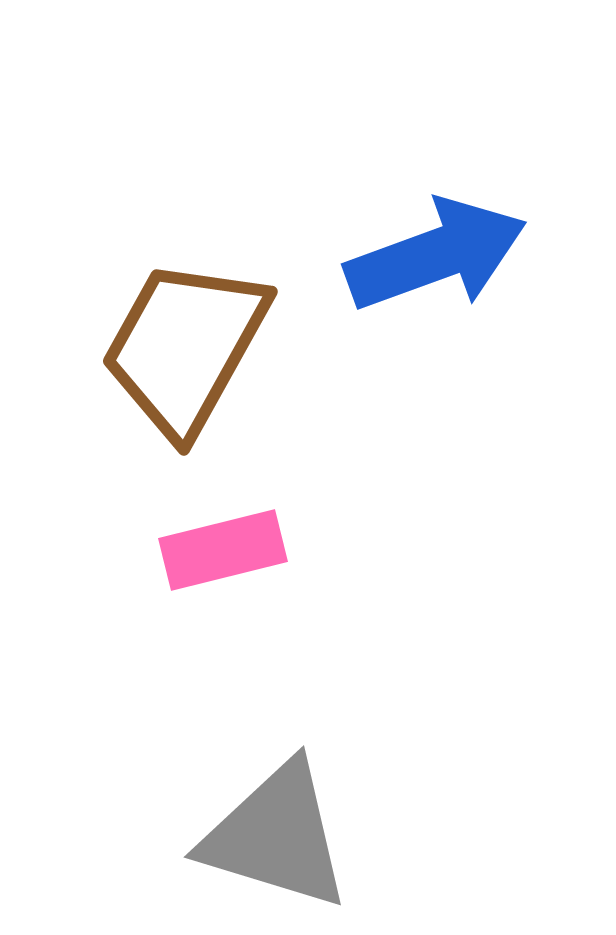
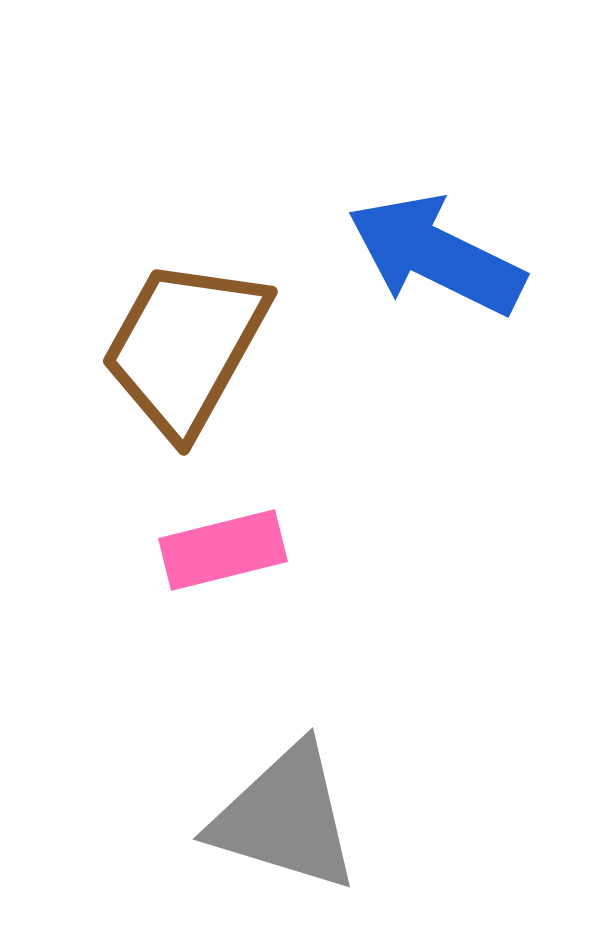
blue arrow: rotated 134 degrees counterclockwise
gray triangle: moved 9 px right, 18 px up
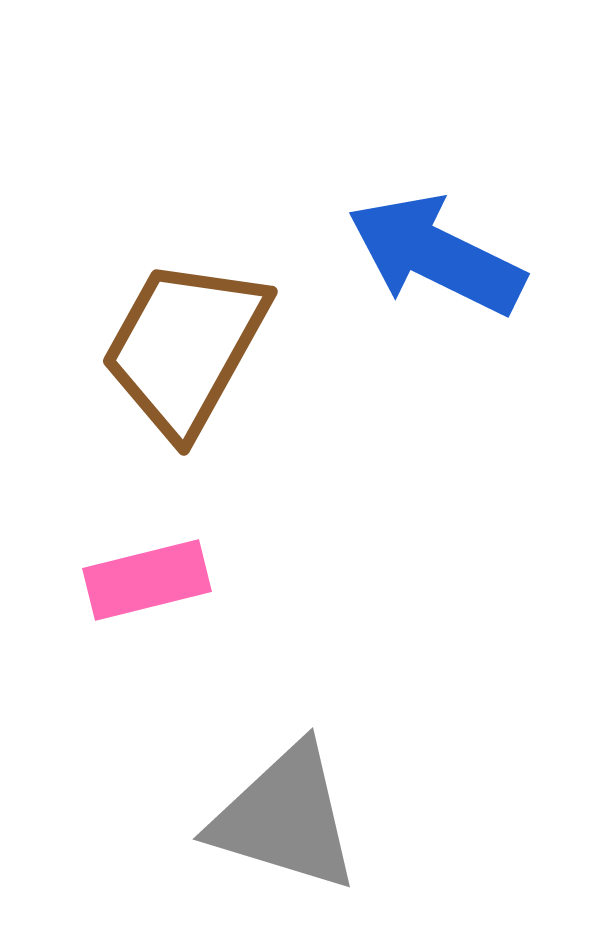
pink rectangle: moved 76 px left, 30 px down
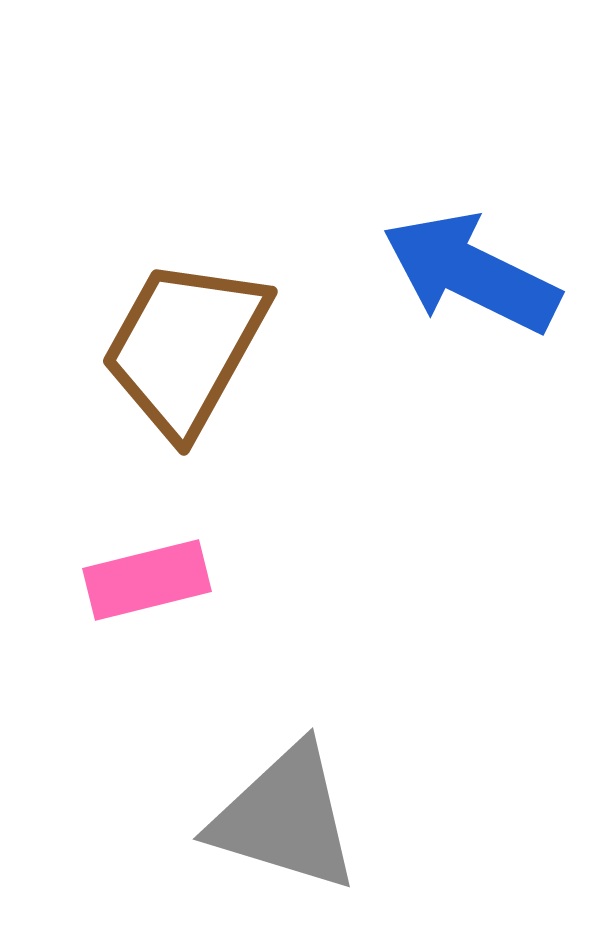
blue arrow: moved 35 px right, 18 px down
